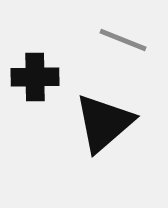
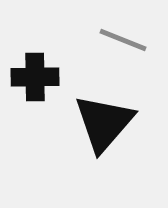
black triangle: rotated 8 degrees counterclockwise
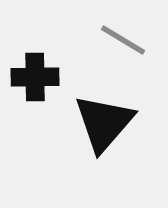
gray line: rotated 9 degrees clockwise
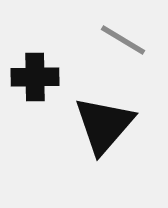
black triangle: moved 2 px down
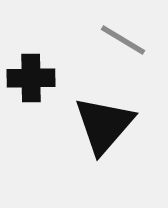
black cross: moved 4 px left, 1 px down
